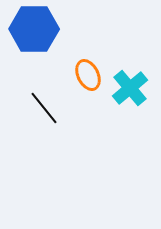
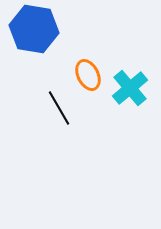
blue hexagon: rotated 9 degrees clockwise
black line: moved 15 px right; rotated 9 degrees clockwise
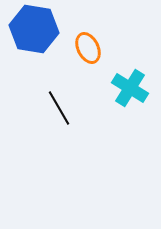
orange ellipse: moved 27 px up
cyan cross: rotated 18 degrees counterclockwise
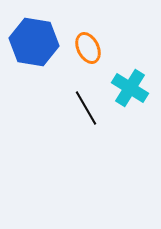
blue hexagon: moved 13 px down
black line: moved 27 px right
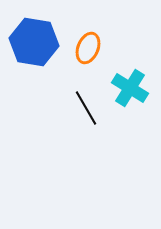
orange ellipse: rotated 48 degrees clockwise
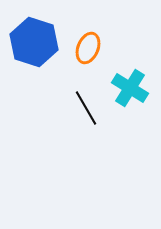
blue hexagon: rotated 9 degrees clockwise
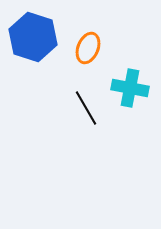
blue hexagon: moved 1 px left, 5 px up
cyan cross: rotated 21 degrees counterclockwise
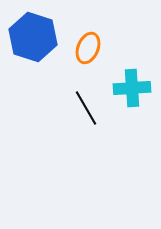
cyan cross: moved 2 px right; rotated 15 degrees counterclockwise
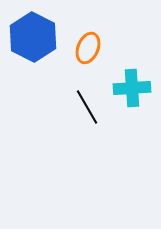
blue hexagon: rotated 9 degrees clockwise
black line: moved 1 px right, 1 px up
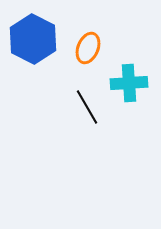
blue hexagon: moved 2 px down
cyan cross: moved 3 px left, 5 px up
